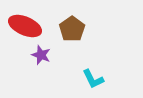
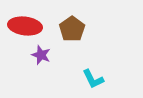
red ellipse: rotated 16 degrees counterclockwise
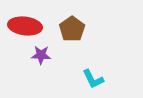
purple star: rotated 18 degrees counterclockwise
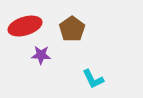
red ellipse: rotated 24 degrees counterclockwise
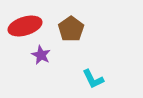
brown pentagon: moved 1 px left
purple star: rotated 24 degrees clockwise
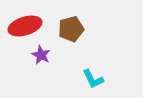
brown pentagon: rotated 20 degrees clockwise
